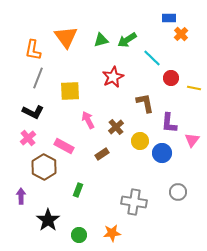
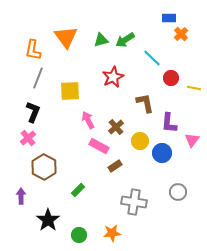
green arrow: moved 2 px left
black L-shape: rotated 95 degrees counterclockwise
pink rectangle: moved 35 px right
brown rectangle: moved 13 px right, 12 px down
green rectangle: rotated 24 degrees clockwise
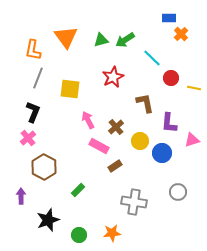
yellow square: moved 2 px up; rotated 10 degrees clockwise
pink triangle: rotated 35 degrees clockwise
black star: rotated 15 degrees clockwise
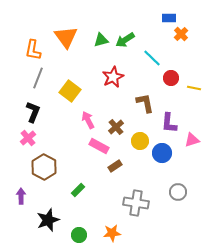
yellow square: moved 2 px down; rotated 30 degrees clockwise
gray cross: moved 2 px right, 1 px down
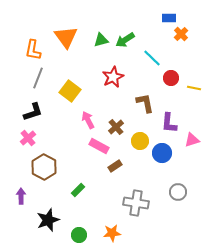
black L-shape: rotated 50 degrees clockwise
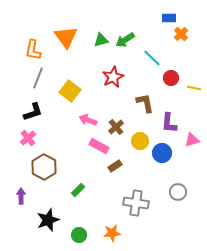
pink arrow: rotated 42 degrees counterclockwise
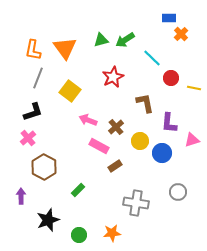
orange triangle: moved 1 px left, 11 px down
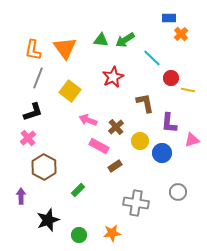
green triangle: rotated 21 degrees clockwise
yellow line: moved 6 px left, 2 px down
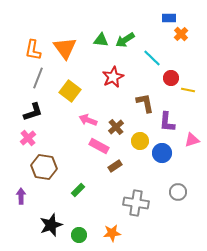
purple L-shape: moved 2 px left, 1 px up
brown hexagon: rotated 20 degrees counterclockwise
black star: moved 3 px right, 5 px down
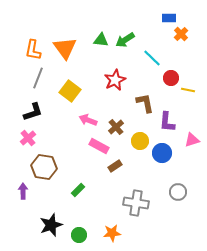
red star: moved 2 px right, 3 px down
purple arrow: moved 2 px right, 5 px up
